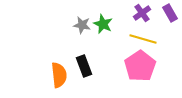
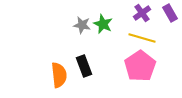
yellow line: moved 1 px left, 1 px up
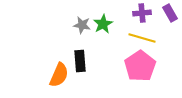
purple cross: rotated 30 degrees clockwise
green star: rotated 18 degrees clockwise
black rectangle: moved 4 px left, 5 px up; rotated 15 degrees clockwise
orange semicircle: rotated 30 degrees clockwise
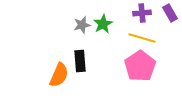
gray star: rotated 24 degrees counterclockwise
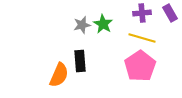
green star: rotated 12 degrees counterclockwise
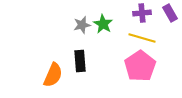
orange semicircle: moved 6 px left
